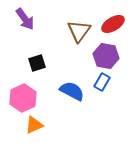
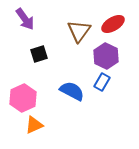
purple hexagon: rotated 15 degrees clockwise
black square: moved 2 px right, 9 px up
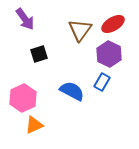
brown triangle: moved 1 px right, 1 px up
purple hexagon: moved 3 px right, 2 px up
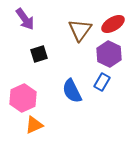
blue semicircle: rotated 145 degrees counterclockwise
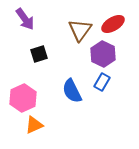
purple hexagon: moved 6 px left
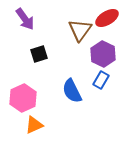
red ellipse: moved 6 px left, 6 px up
blue rectangle: moved 1 px left, 2 px up
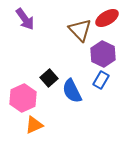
brown triangle: rotated 20 degrees counterclockwise
black square: moved 10 px right, 24 px down; rotated 24 degrees counterclockwise
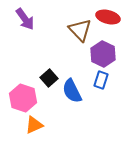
red ellipse: moved 1 px right, 1 px up; rotated 45 degrees clockwise
blue rectangle: rotated 12 degrees counterclockwise
pink hexagon: rotated 16 degrees counterclockwise
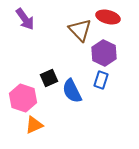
purple hexagon: moved 1 px right, 1 px up
black square: rotated 18 degrees clockwise
